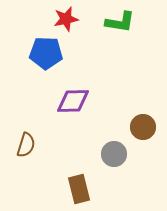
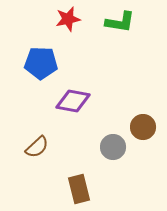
red star: moved 2 px right
blue pentagon: moved 5 px left, 10 px down
purple diamond: rotated 12 degrees clockwise
brown semicircle: moved 11 px right, 2 px down; rotated 30 degrees clockwise
gray circle: moved 1 px left, 7 px up
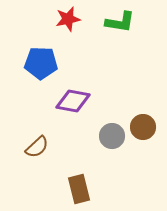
gray circle: moved 1 px left, 11 px up
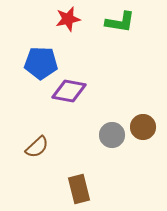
purple diamond: moved 4 px left, 10 px up
gray circle: moved 1 px up
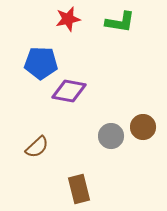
gray circle: moved 1 px left, 1 px down
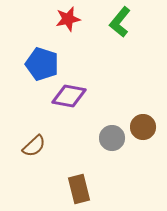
green L-shape: rotated 120 degrees clockwise
blue pentagon: moved 1 px right, 1 px down; rotated 16 degrees clockwise
purple diamond: moved 5 px down
gray circle: moved 1 px right, 2 px down
brown semicircle: moved 3 px left, 1 px up
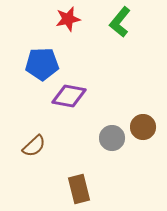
blue pentagon: rotated 20 degrees counterclockwise
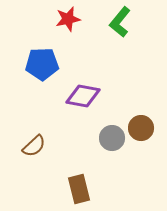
purple diamond: moved 14 px right
brown circle: moved 2 px left, 1 px down
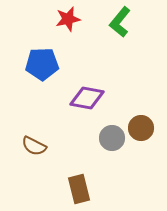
purple diamond: moved 4 px right, 2 px down
brown semicircle: rotated 70 degrees clockwise
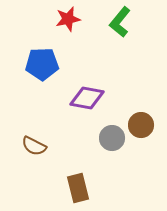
brown circle: moved 3 px up
brown rectangle: moved 1 px left, 1 px up
